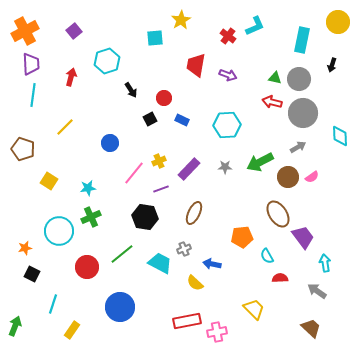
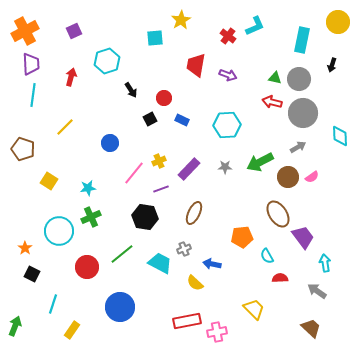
purple square at (74, 31): rotated 14 degrees clockwise
orange star at (25, 248): rotated 24 degrees counterclockwise
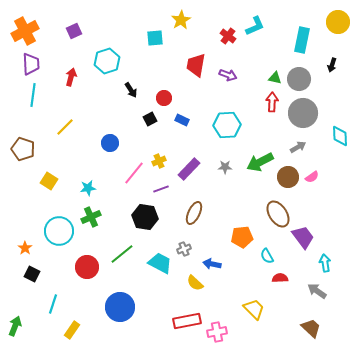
red arrow at (272, 102): rotated 78 degrees clockwise
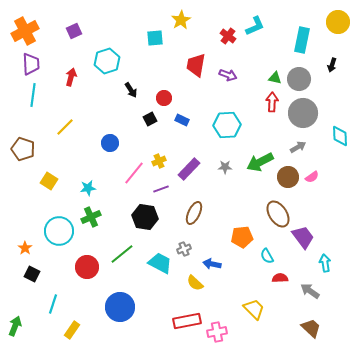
gray arrow at (317, 291): moved 7 px left
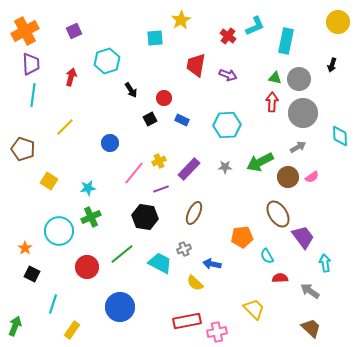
cyan rectangle at (302, 40): moved 16 px left, 1 px down
